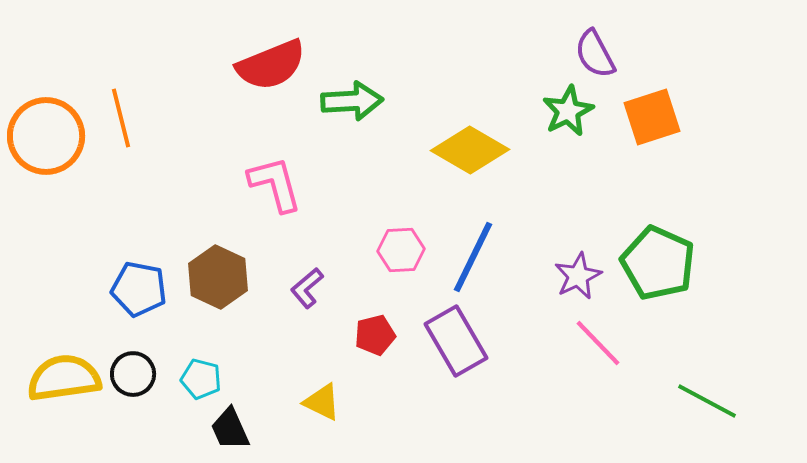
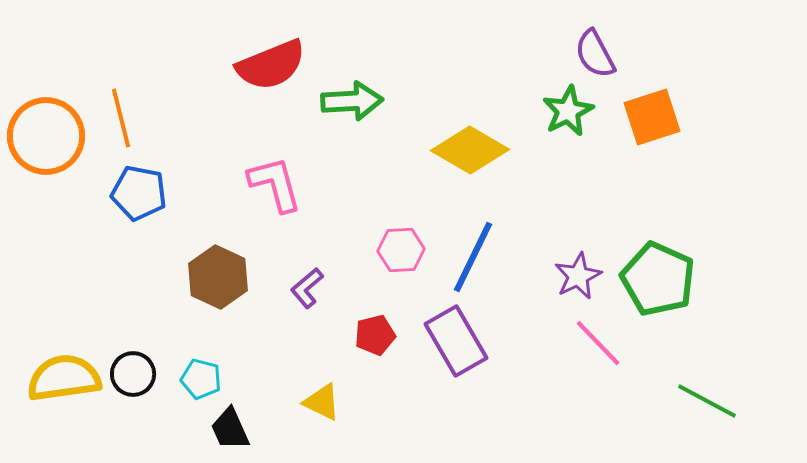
green pentagon: moved 16 px down
blue pentagon: moved 96 px up
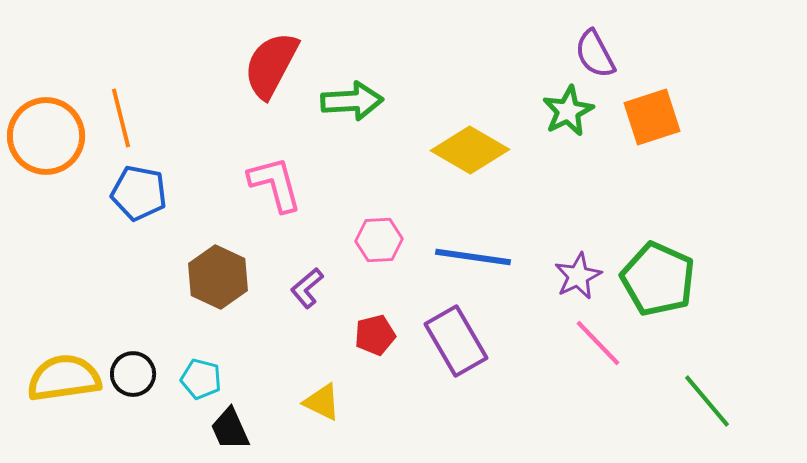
red semicircle: rotated 140 degrees clockwise
pink hexagon: moved 22 px left, 10 px up
blue line: rotated 72 degrees clockwise
green line: rotated 22 degrees clockwise
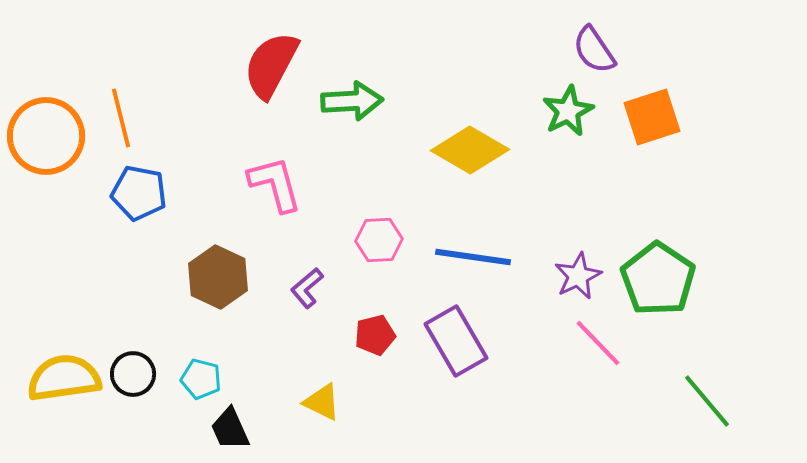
purple semicircle: moved 1 px left, 4 px up; rotated 6 degrees counterclockwise
green pentagon: rotated 10 degrees clockwise
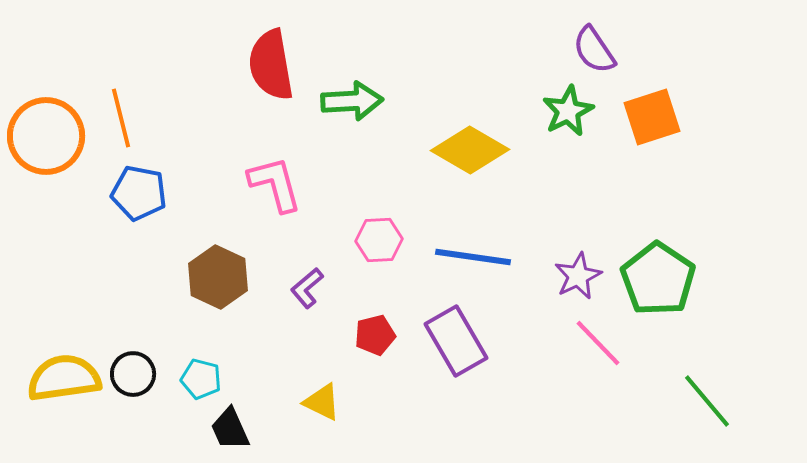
red semicircle: rotated 38 degrees counterclockwise
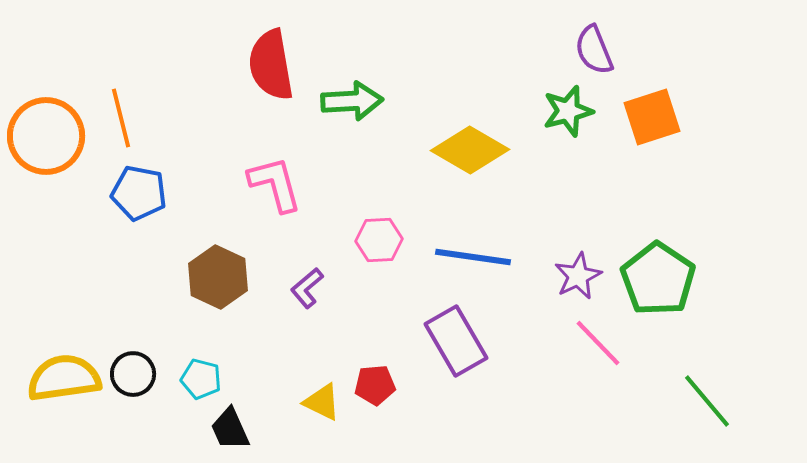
purple semicircle: rotated 12 degrees clockwise
green star: rotated 12 degrees clockwise
red pentagon: moved 50 px down; rotated 9 degrees clockwise
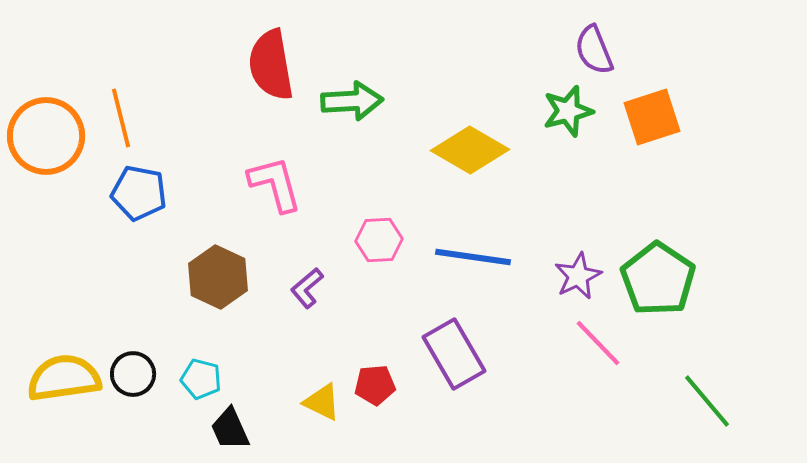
purple rectangle: moved 2 px left, 13 px down
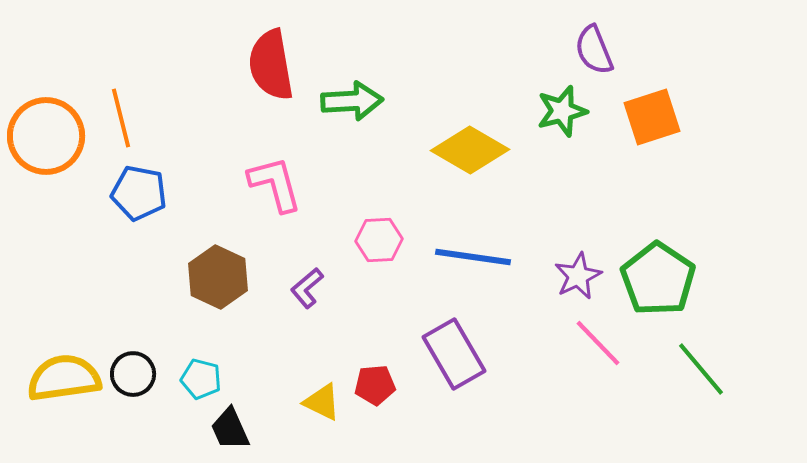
green star: moved 6 px left
green line: moved 6 px left, 32 px up
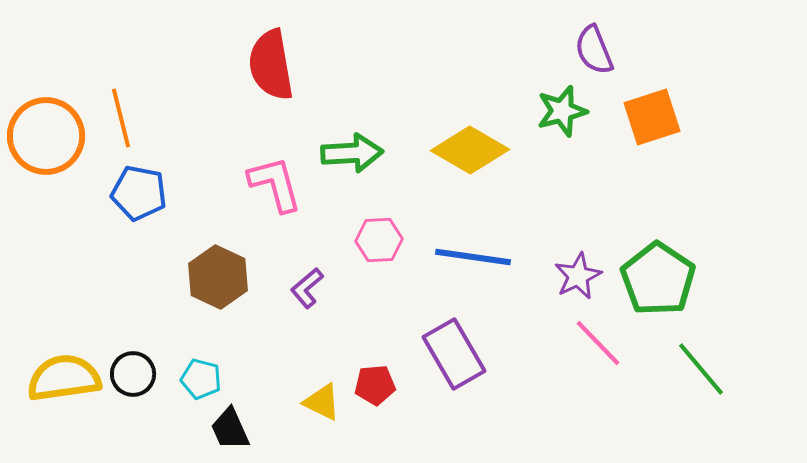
green arrow: moved 52 px down
